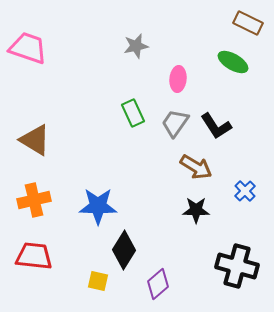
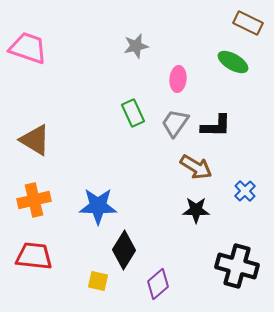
black L-shape: rotated 56 degrees counterclockwise
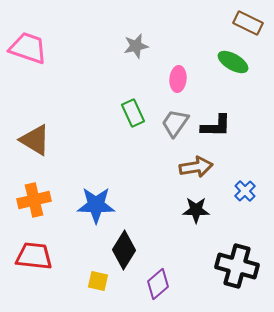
brown arrow: rotated 40 degrees counterclockwise
blue star: moved 2 px left, 1 px up
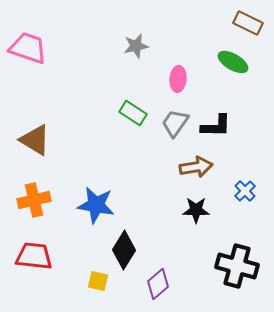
green rectangle: rotated 32 degrees counterclockwise
blue star: rotated 9 degrees clockwise
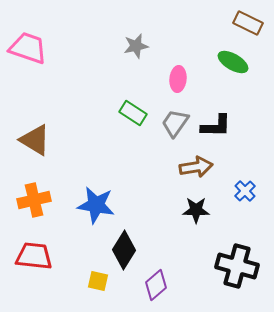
purple diamond: moved 2 px left, 1 px down
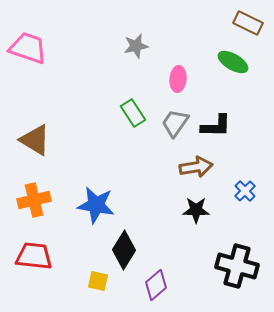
green rectangle: rotated 24 degrees clockwise
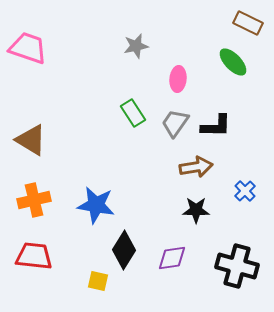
green ellipse: rotated 16 degrees clockwise
brown triangle: moved 4 px left
purple diamond: moved 16 px right, 27 px up; rotated 32 degrees clockwise
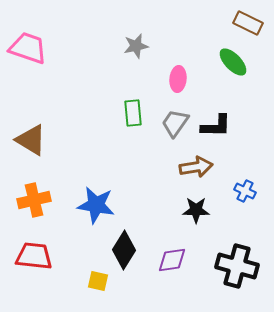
green rectangle: rotated 28 degrees clockwise
blue cross: rotated 20 degrees counterclockwise
purple diamond: moved 2 px down
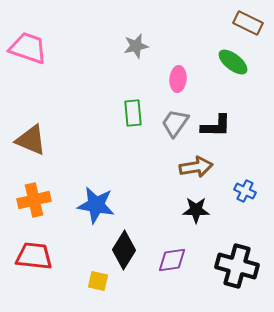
green ellipse: rotated 8 degrees counterclockwise
brown triangle: rotated 8 degrees counterclockwise
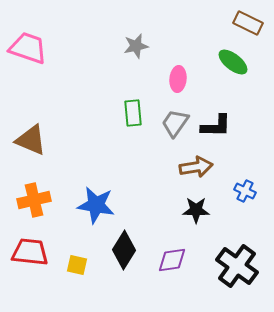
red trapezoid: moved 4 px left, 4 px up
black cross: rotated 21 degrees clockwise
yellow square: moved 21 px left, 16 px up
